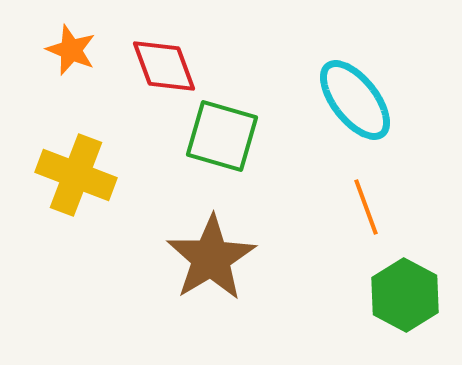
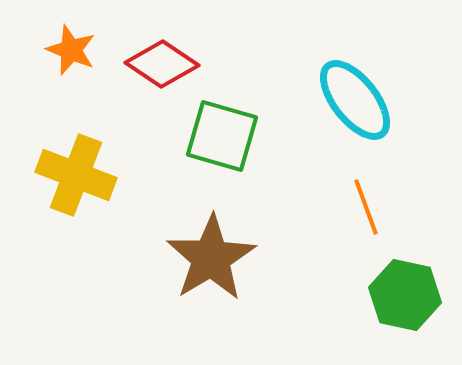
red diamond: moved 2 px left, 2 px up; rotated 36 degrees counterclockwise
green hexagon: rotated 16 degrees counterclockwise
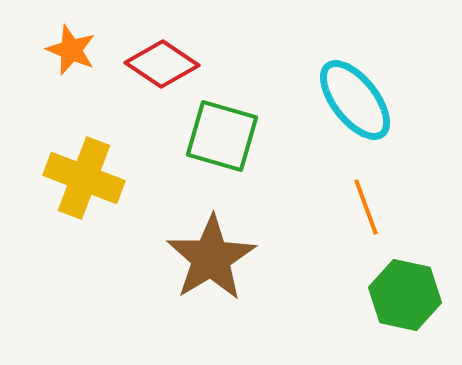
yellow cross: moved 8 px right, 3 px down
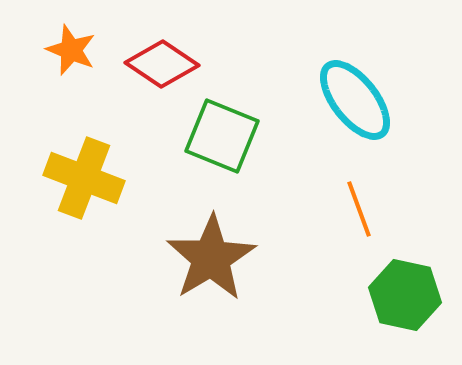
green square: rotated 6 degrees clockwise
orange line: moved 7 px left, 2 px down
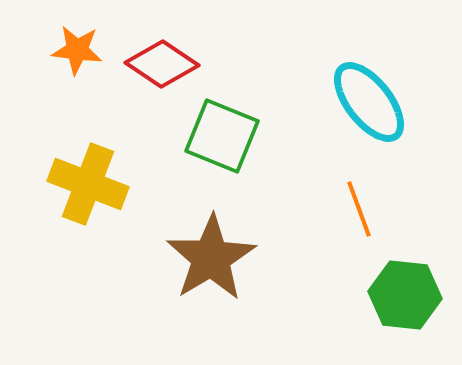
orange star: moved 6 px right; rotated 15 degrees counterclockwise
cyan ellipse: moved 14 px right, 2 px down
yellow cross: moved 4 px right, 6 px down
green hexagon: rotated 6 degrees counterclockwise
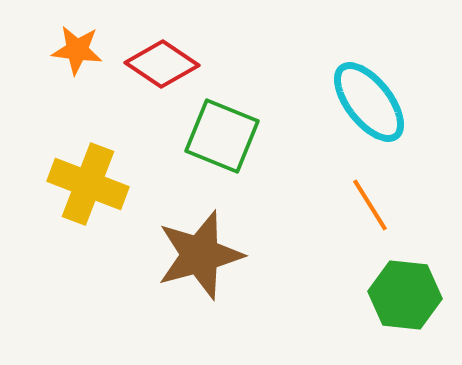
orange line: moved 11 px right, 4 px up; rotated 12 degrees counterclockwise
brown star: moved 11 px left, 3 px up; rotated 16 degrees clockwise
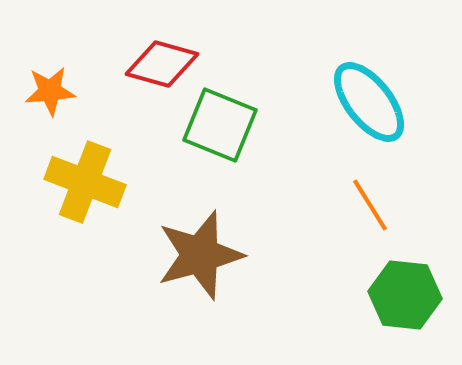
orange star: moved 27 px left, 41 px down; rotated 12 degrees counterclockwise
red diamond: rotated 18 degrees counterclockwise
green square: moved 2 px left, 11 px up
yellow cross: moved 3 px left, 2 px up
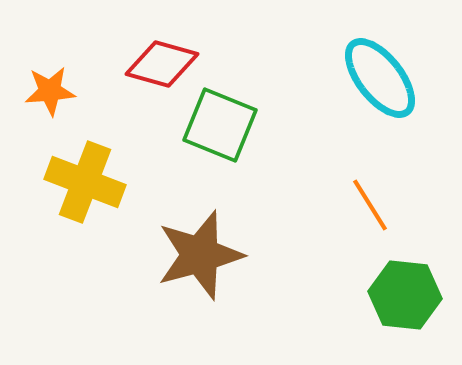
cyan ellipse: moved 11 px right, 24 px up
